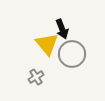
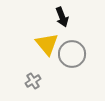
black arrow: moved 12 px up
gray cross: moved 3 px left, 4 px down
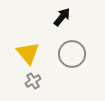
black arrow: rotated 120 degrees counterclockwise
yellow triangle: moved 19 px left, 9 px down
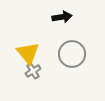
black arrow: rotated 42 degrees clockwise
gray cross: moved 10 px up
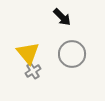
black arrow: rotated 54 degrees clockwise
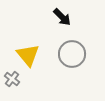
yellow triangle: moved 2 px down
gray cross: moved 21 px left, 8 px down; rotated 21 degrees counterclockwise
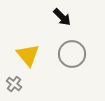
gray cross: moved 2 px right, 5 px down
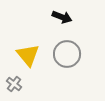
black arrow: rotated 24 degrees counterclockwise
gray circle: moved 5 px left
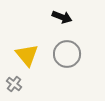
yellow triangle: moved 1 px left
